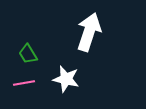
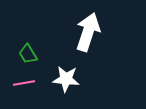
white arrow: moved 1 px left
white star: rotated 8 degrees counterclockwise
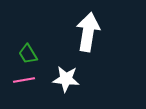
white arrow: rotated 9 degrees counterclockwise
pink line: moved 3 px up
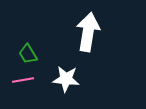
pink line: moved 1 px left
